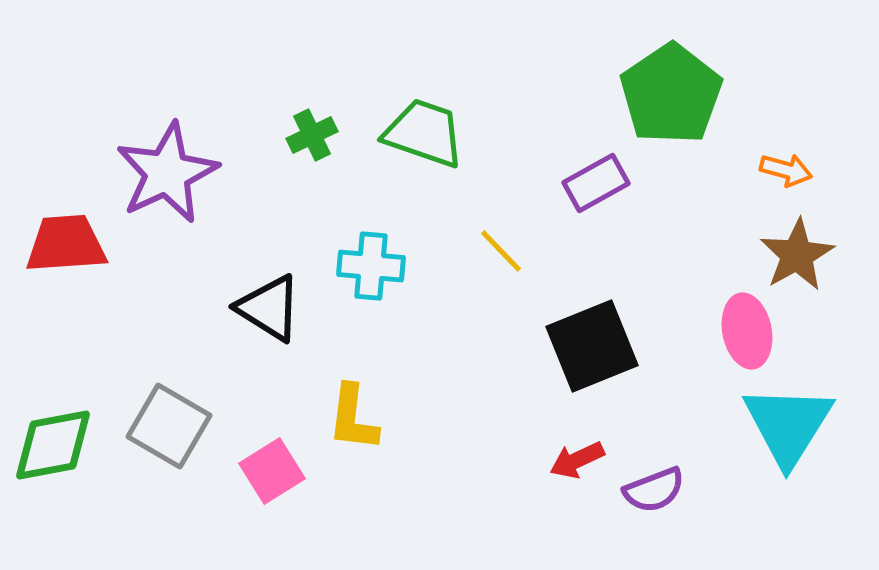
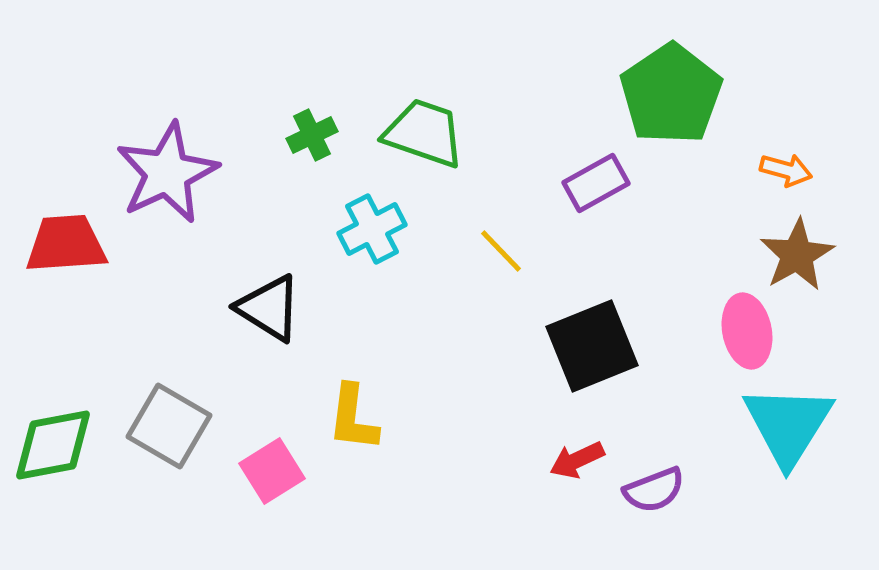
cyan cross: moved 1 px right, 37 px up; rotated 32 degrees counterclockwise
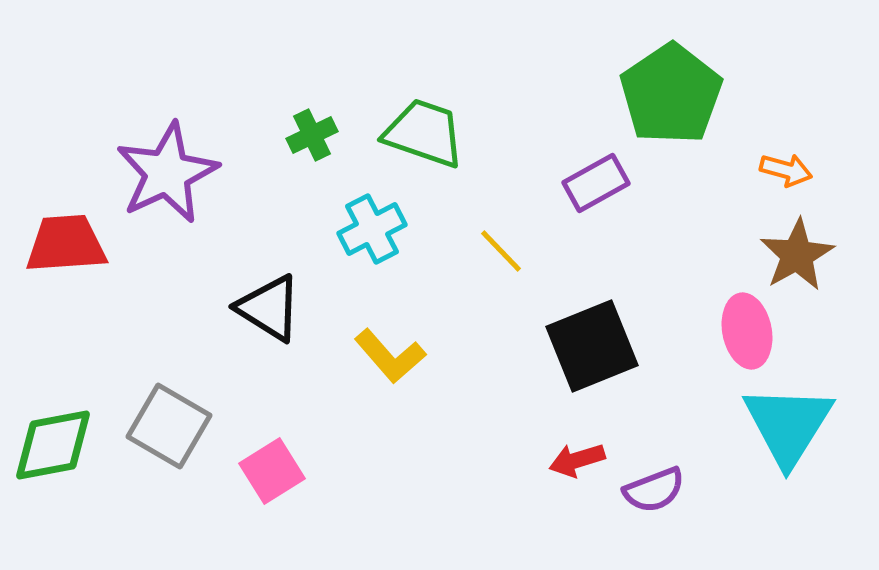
yellow L-shape: moved 37 px right, 62 px up; rotated 48 degrees counterclockwise
red arrow: rotated 8 degrees clockwise
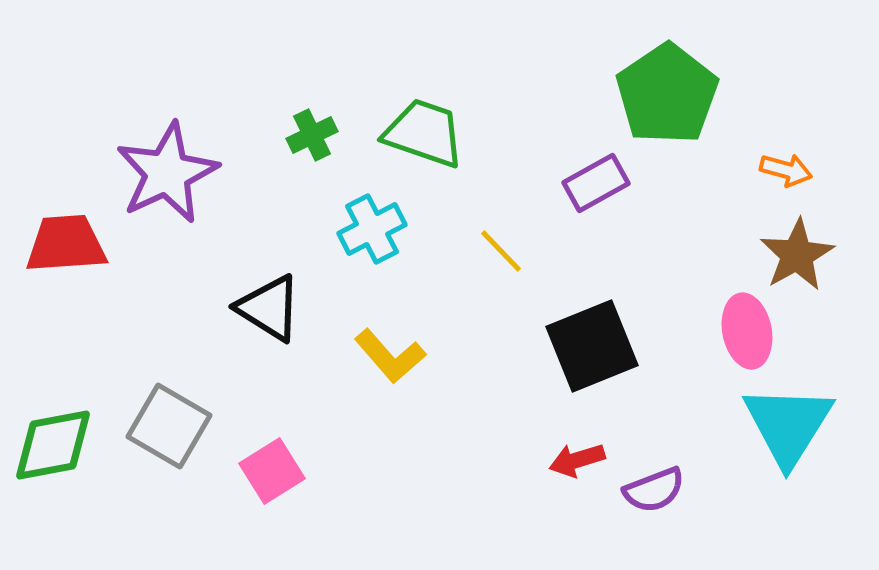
green pentagon: moved 4 px left
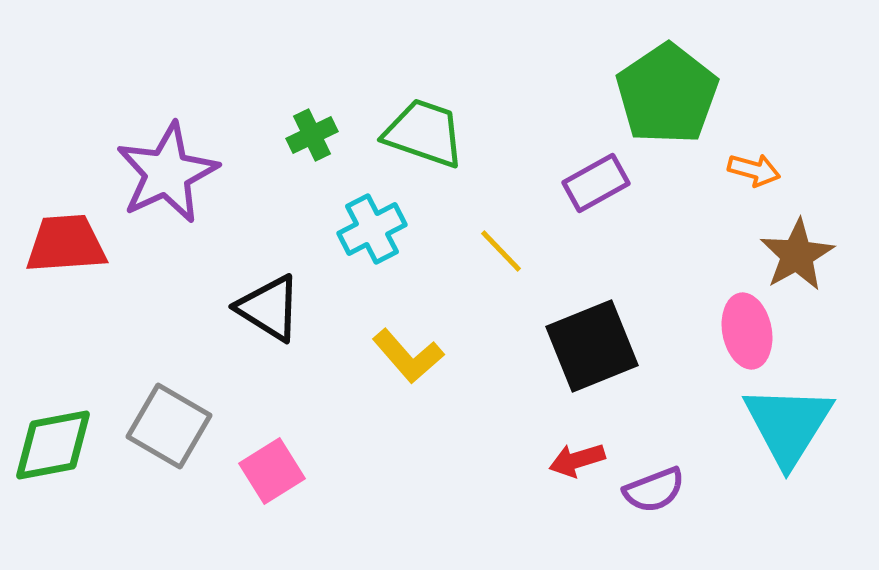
orange arrow: moved 32 px left
yellow L-shape: moved 18 px right
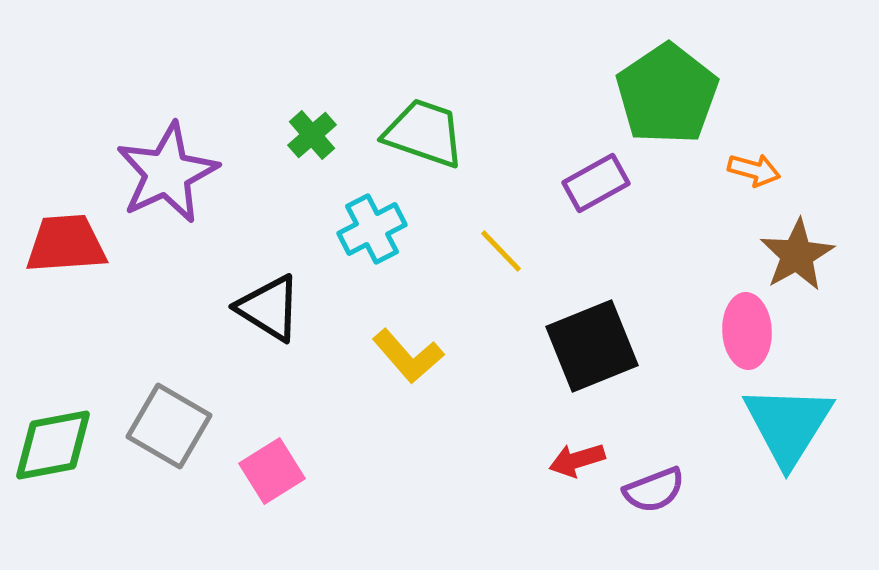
green cross: rotated 15 degrees counterclockwise
pink ellipse: rotated 8 degrees clockwise
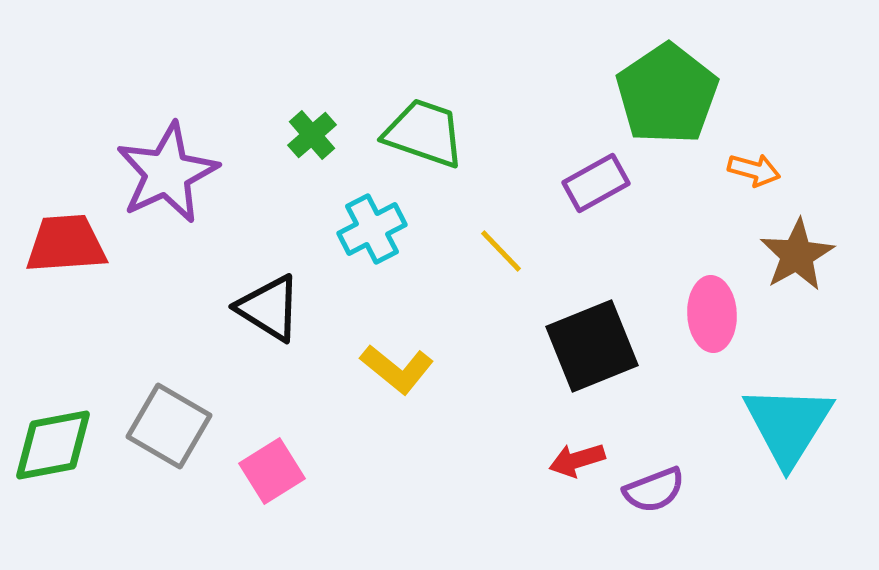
pink ellipse: moved 35 px left, 17 px up
yellow L-shape: moved 11 px left, 13 px down; rotated 10 degrees counterclockwise
